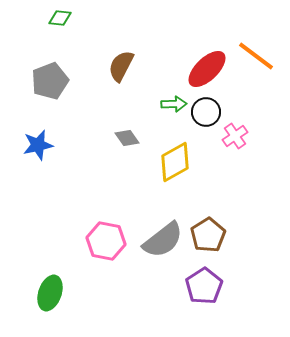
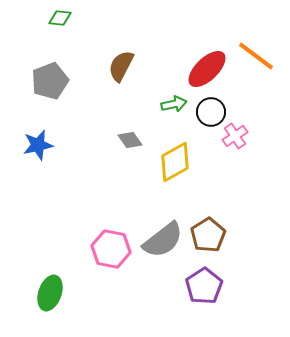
green arrow: rotated 10 degrees counterclockwise
black circle: moved 5 px right
gray diamond: moved 3 px right, 2 px down
pink hexagon: moved 5 px right, 8 px down
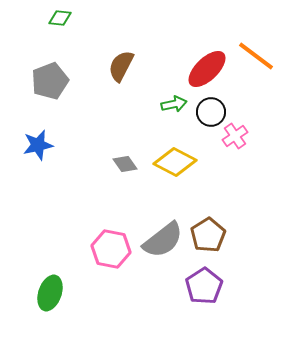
gray diamond: moved 5 px left, 24 px down
yellow diamond: rotated 57 degrees clockwise
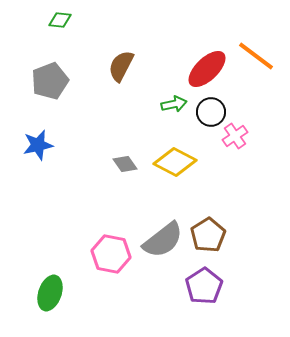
green diamond: moved 2 px down
pink hexagon: moved 5 px down
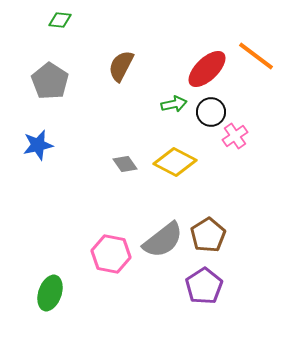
gray pentagon: rotated 18 degrees counterclockwise
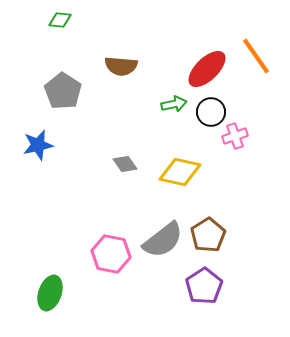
orange line: rotated 18 degrees clockwise
brown semicircle: rotated 112 degrees counterclockwise
gray pentagon: moved 13 px right, 10 px down
pink cross: rotated 15 degrees clockwise
yellow diamond: moved 5 px right, 10 px down; rotated 15 degrees counterclockwise
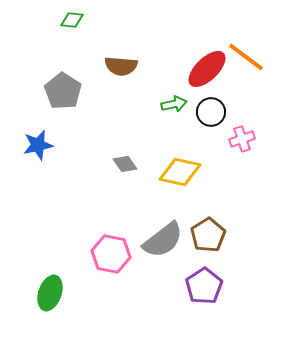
green diamond: moved 12 px right
orange line: moved 10 px left, 1 px down; rotated 18 degrees counterclockwise
pink cross: moved 7 px right, 3 px down
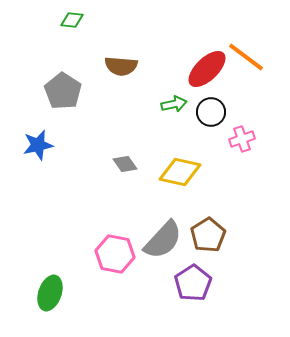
gray semicircle: rotated 9 degrees counterclockwise
pink hexagon: moved 4 px right
purple pentagon: moved 11 px left, 3 px up
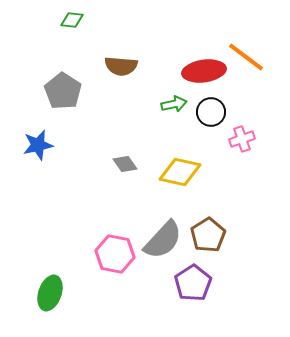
red ellipse: moved 3 px left, 2 px down; rotated 36 degrees clockwise
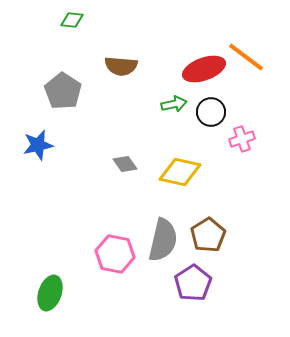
red ellipse: moved 2 px up; rotated 12 degrees counterclockwise
gray semicircle: rotated 30 degrees counterclockwise
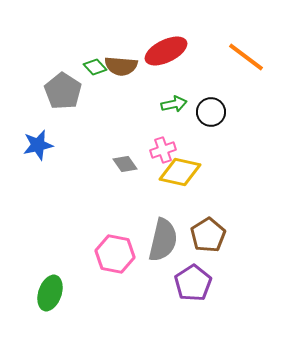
green diamond: moved 23 px right, 47 px down; rotated 40 degrees clockwise
red ellipse: moved 38 px left, 18 px up; rotated 6 degrees counterclockwise
pink cross: moved 79 px left, 11 px down
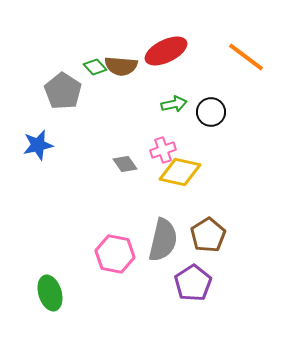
green ellipse: rotated 36 degrees counterclockwise
